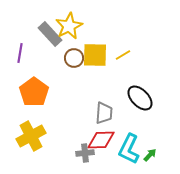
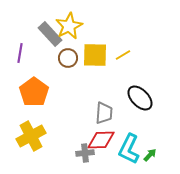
brown circle: moved 6 px left
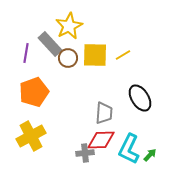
gray rectangle: moved 10 px down
purple line: moved 6 px right
orange pentagon: rotated 16 degrees clockwise
black ellipse: rotated 12 degrees clockwise
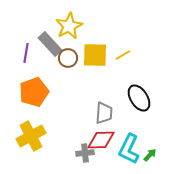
black ellipse: moved 1 px left
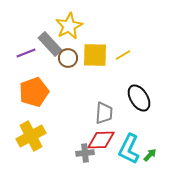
purple line: rotated 60 degrees clockwise
